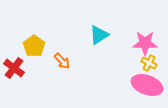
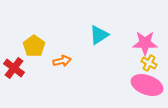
orange arrow: rotated 60 degrees counterclockwise
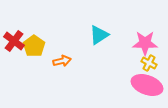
red cross: moved 27 px up
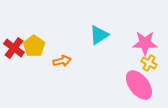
red cross: moved 7 px down
pink ellipse: moved 8 px left; rotated 32 degrees clockwise
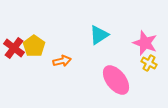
pink star: rotated 20 degrees clockwise
pink ellipse: moved 23 px left, 5 px up
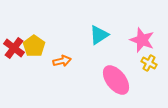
pink star: moved 3 px left, 3 px up
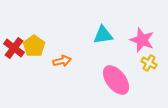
cyan triangle: moved 4 px right; rotated 25 degrees clockwise
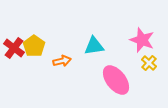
cyan triangle: moved 9 px left, 11 px down
yellow cross: rotated 14 degrees clockwise
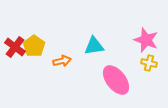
pink star: moved 4 px right
red cross: moved 1 px right, 1 px up
yellow cross: rotated 28 degrees counterclockwise
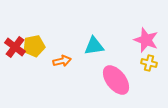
yellow pentagon: rotated 25 degrees clockwise
